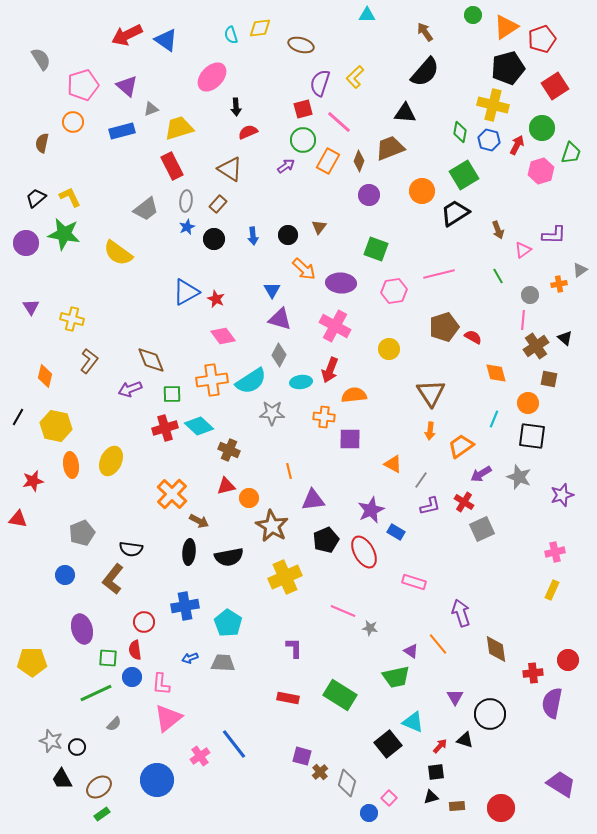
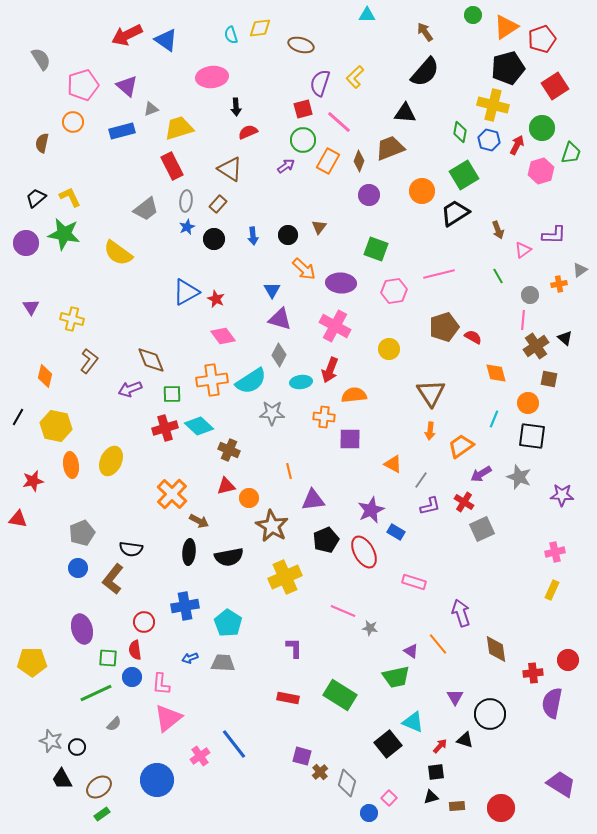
pink ellipse at (212, 77): rotated 40 degrees clockwise
purple star at (562, 495): rotated 20 degrees clockwise
blue circle at (65, 575): moved 13 px right, 7 px up
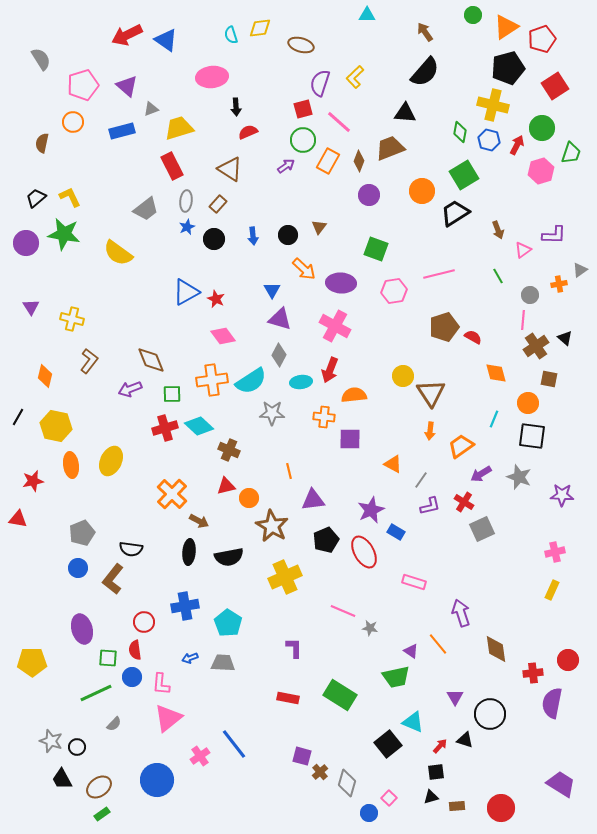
yellow circle at (389, 349): moved 14 px right, 27 px down
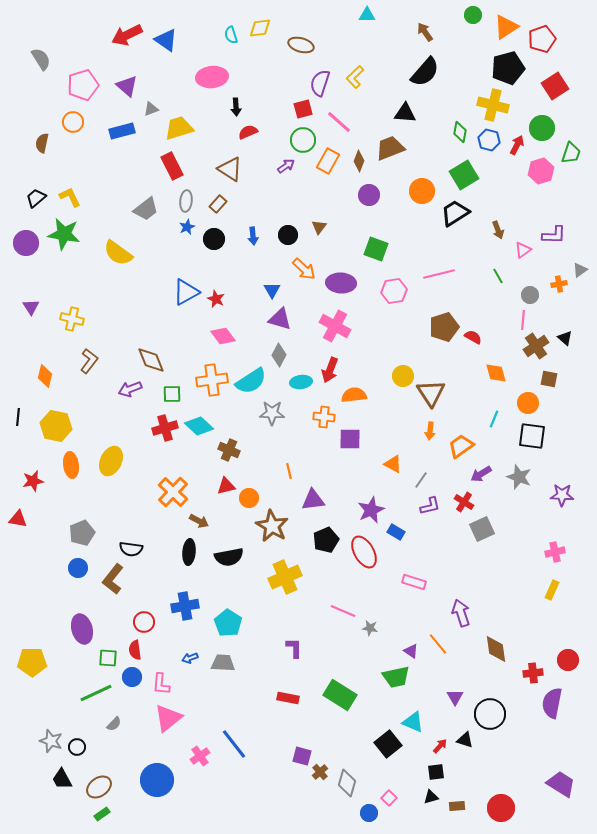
black line at (18, 417): rotated 24 degrees counterclockwise
orange cross at (172, 494): moved 1 px right, 2 px up
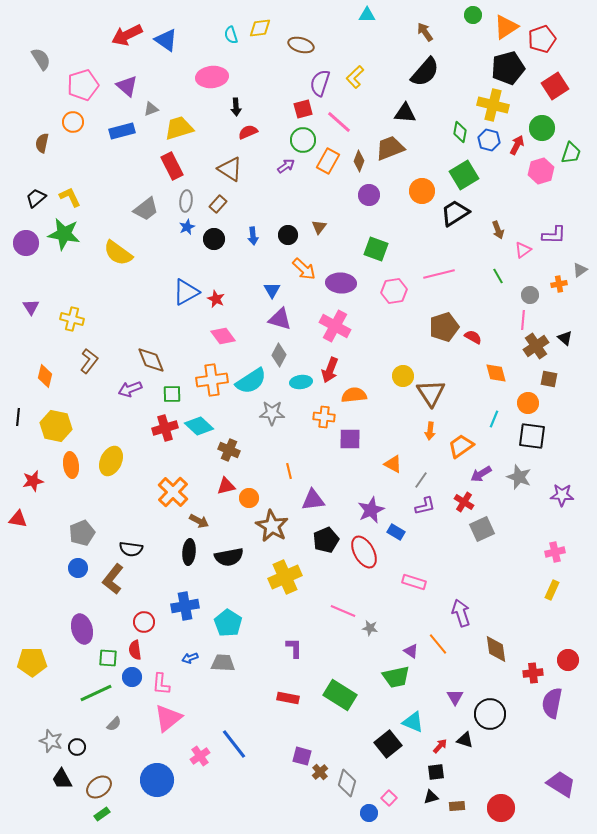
purple L-shape at (430, 506): moved 5 px left
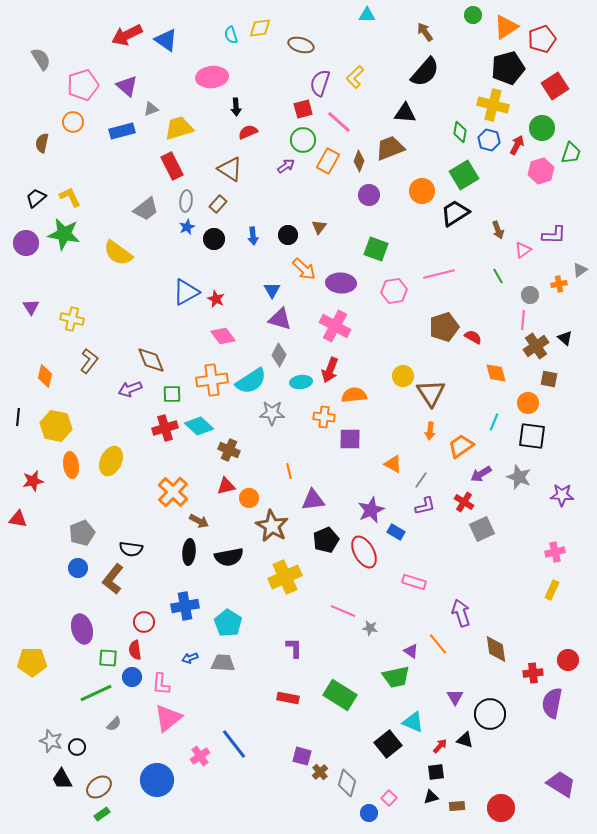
cyan line at (494, 419): moved 3 px down
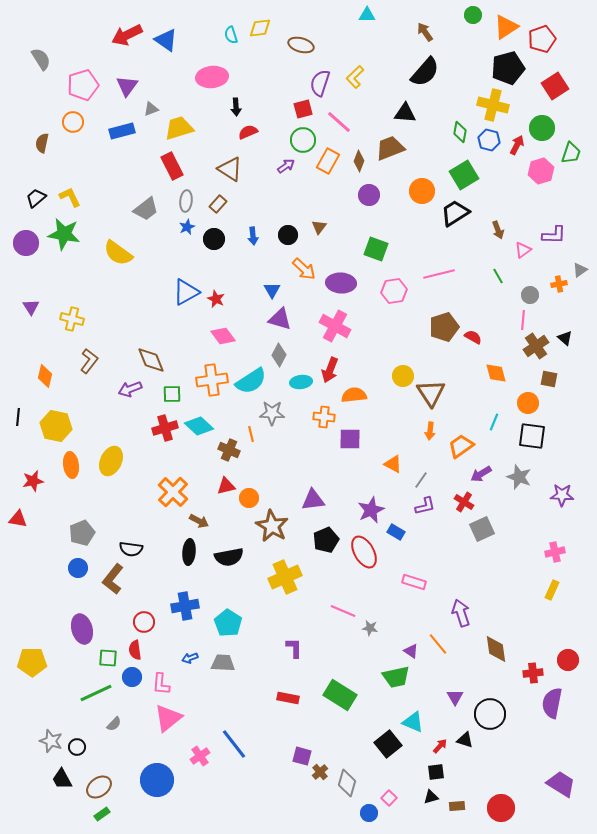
purple triangle at (127, 86): rotated 25 degrees clockwise
orange line at (289, 471): moved 38 px left, 37 px up
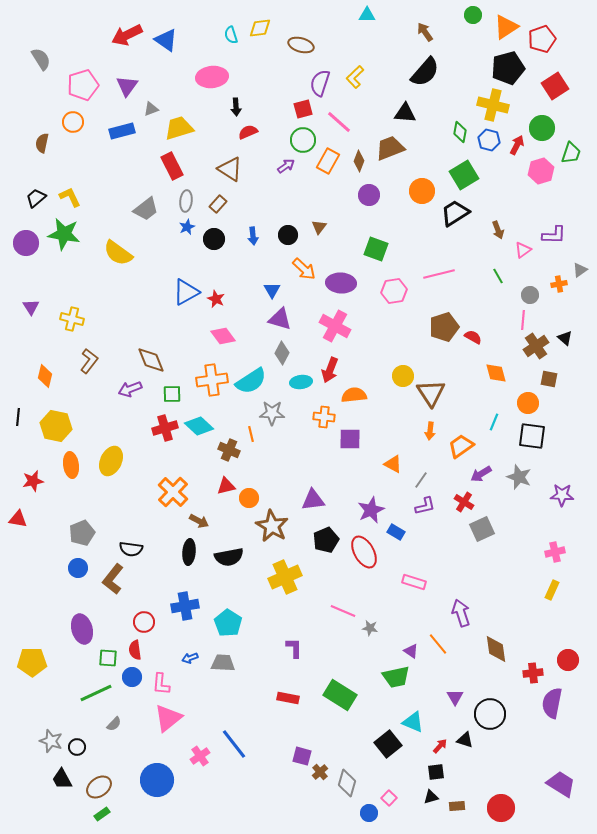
gray diamond at (279, 355): moved 3 px right, 2 px up
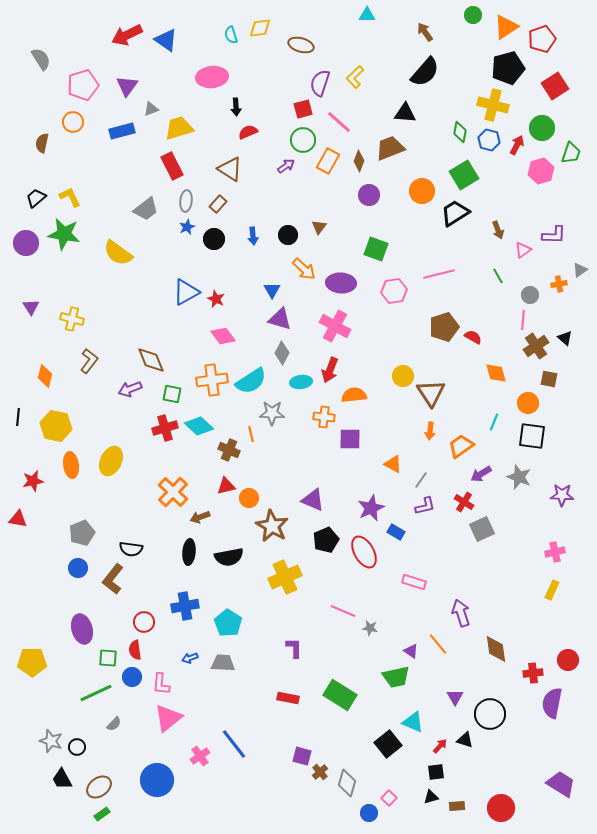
green square at (172, 394): rotated 12 degrees clockwise
purple triangle at (313, 500): rotated 30 degrees clockwise
purple star at (371, 510): moved 2 px up
brown arrow at (199, 521): moved 1 px right, 4 px up; rotated 132 degrees clockwise
